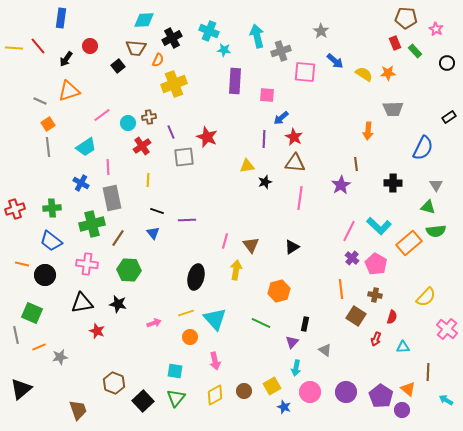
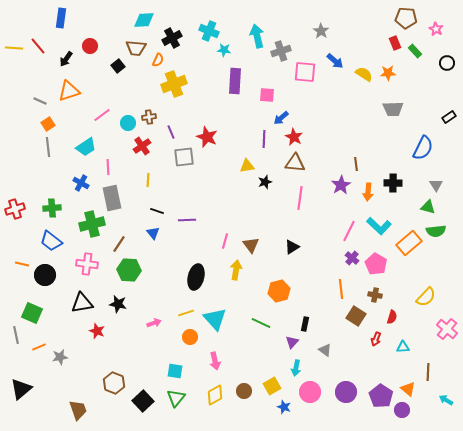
orange arrow at (368, 131): moved 61 px down
brown line at (118, 238): moved 1 px right, 6 px down
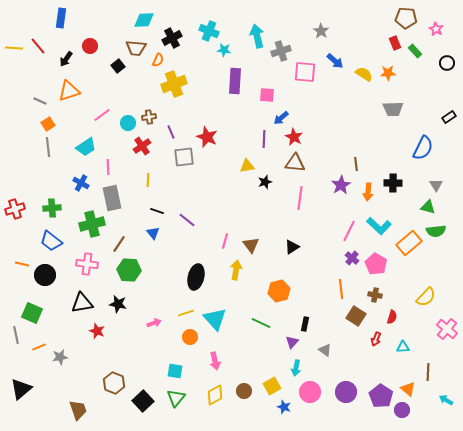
purple line at (187, 220): rotated 42 degrees clockwise
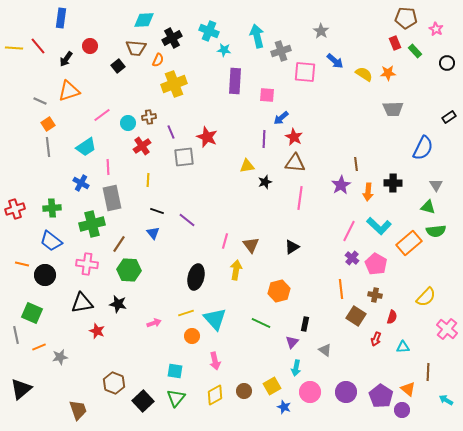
orange circle at (190, 337): moved 2 px right, 1 px up
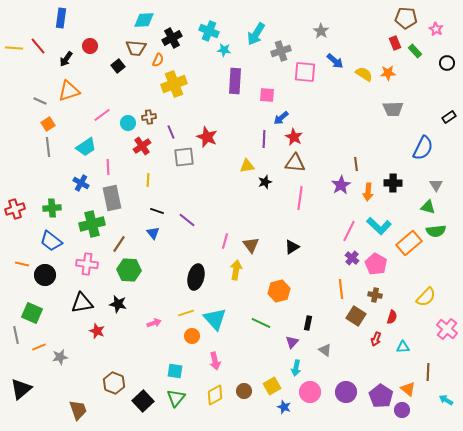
cyan arrow at (257, 36): moved 1 px left, 2 px up; rotated 135 degrees counterclockwise
black rectangle at (305, 324): moved 3 px right, 1 px up
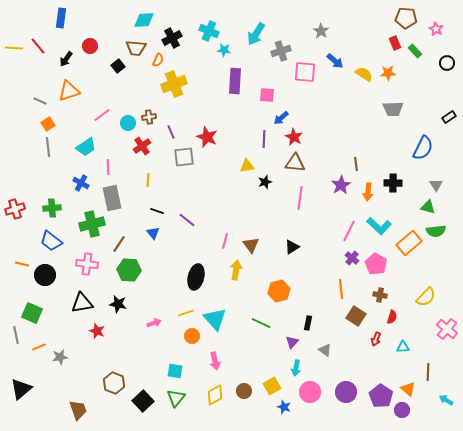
brown cross at (375, 295): moved 5 px right
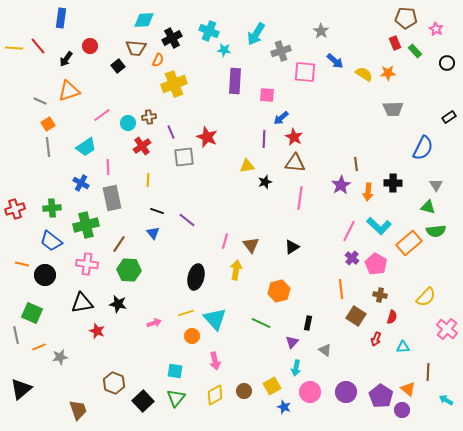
green cross at (92, 224): moved 6 px left, 1 px down
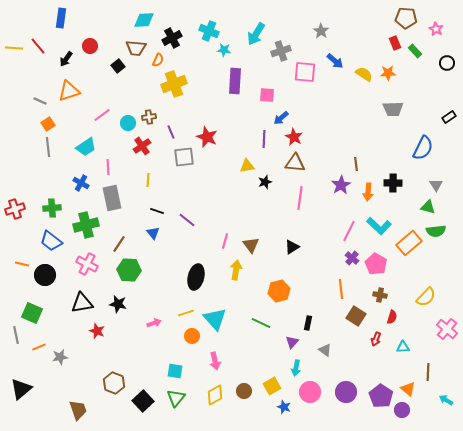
pink cross at (87, 264): rotated 20 degrees clockwise
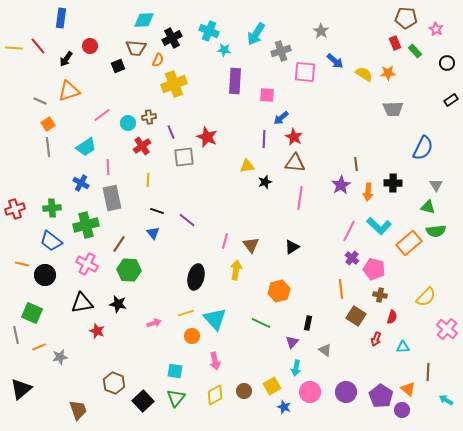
black square at (118, 66): rotated 16 degrees clockwise
black rectangle at (449, 117): moved 2 px right, 17 px up
pink pentagon at (376, 264): moved 2 px left, 5 px down; rotated 15 degrees counterclockwise
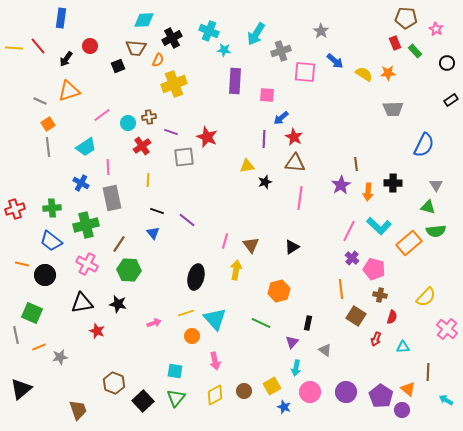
purple line at (171, 132): rotated 48 degrees counterclockwise
blue semicircle at (423, 148): moved 1 px right, 3 px up
